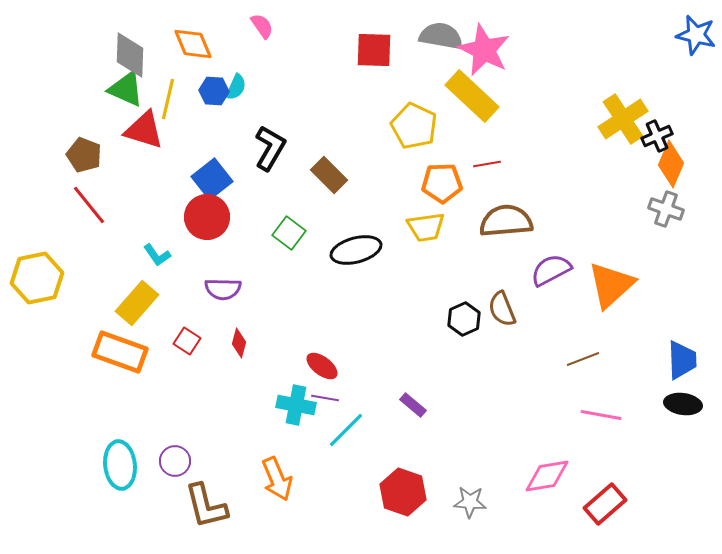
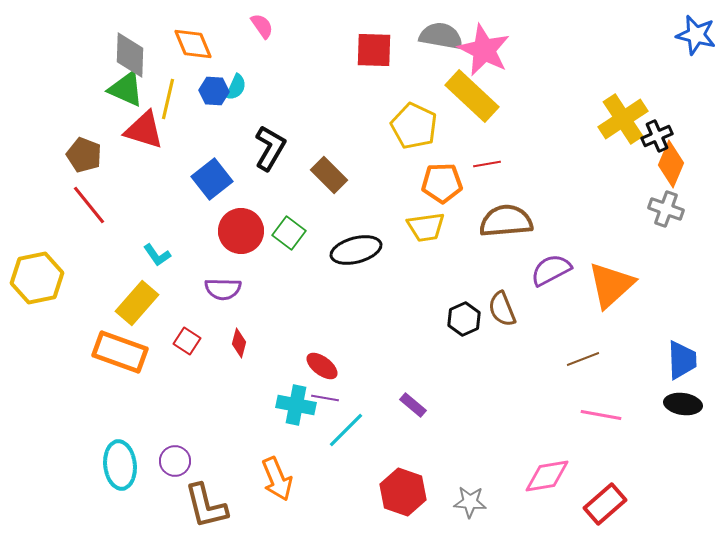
red circle at (207, 217): moved 34 px right, 14 px down
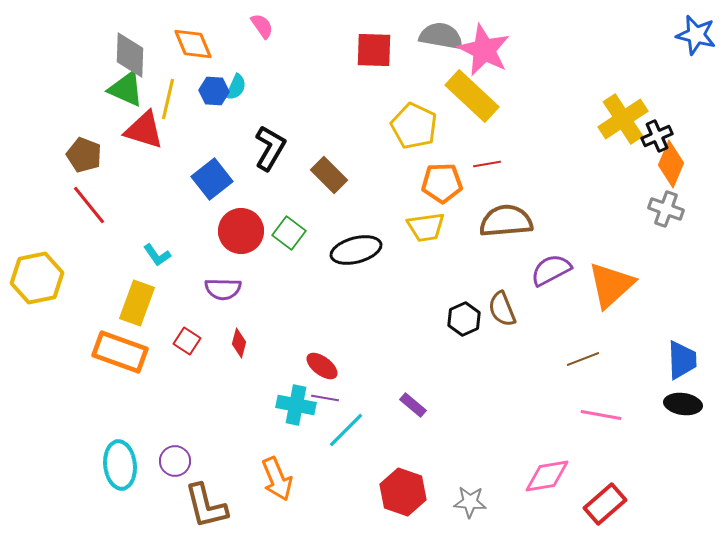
yellow rectangle at (137, 303): rotated 21 degrees counterclockwise
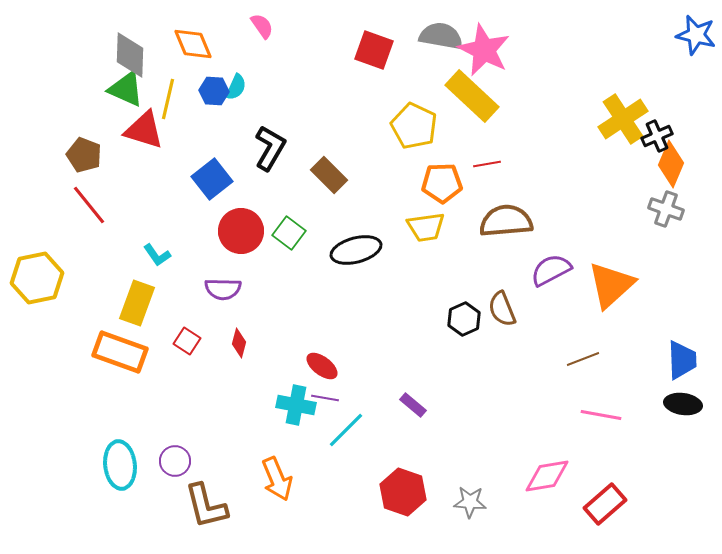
red square at (374, 50): rotated 18 degrees clockwise
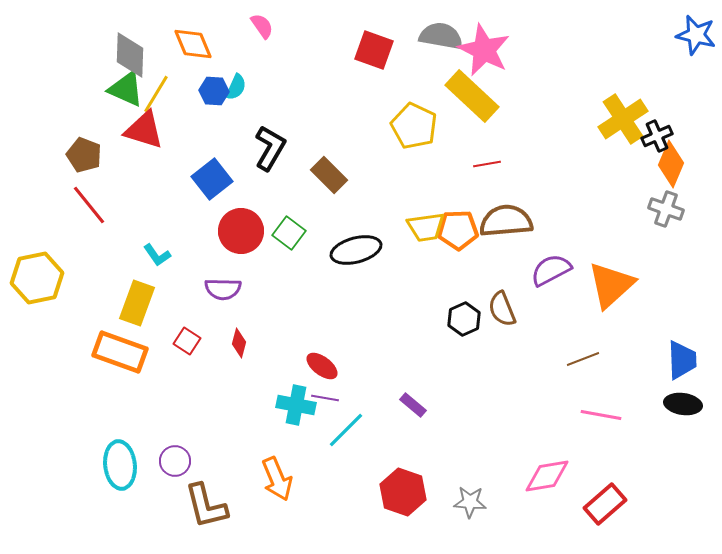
yellow line at (168, 99): moved 12 px left, 5 px up; rotated 18 degrees clockwise
orange pentagon at (442, 183): moved 16 px right, 47 px down
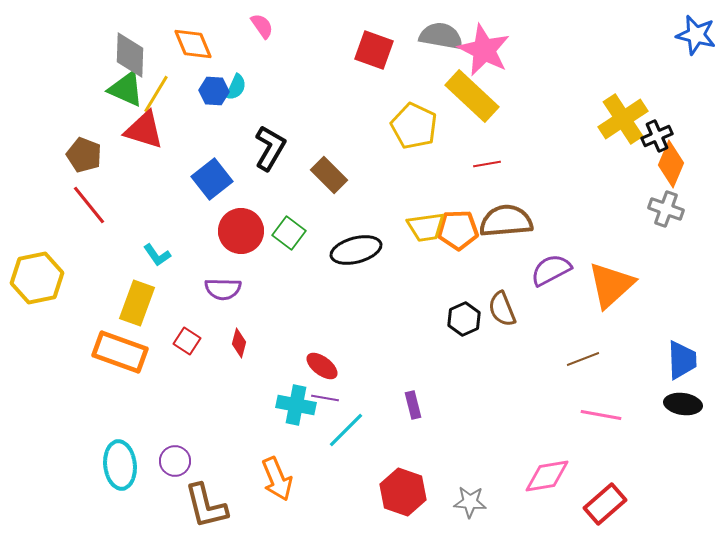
purple rectangle at (413, 405): rotated 36 degrees clockwise
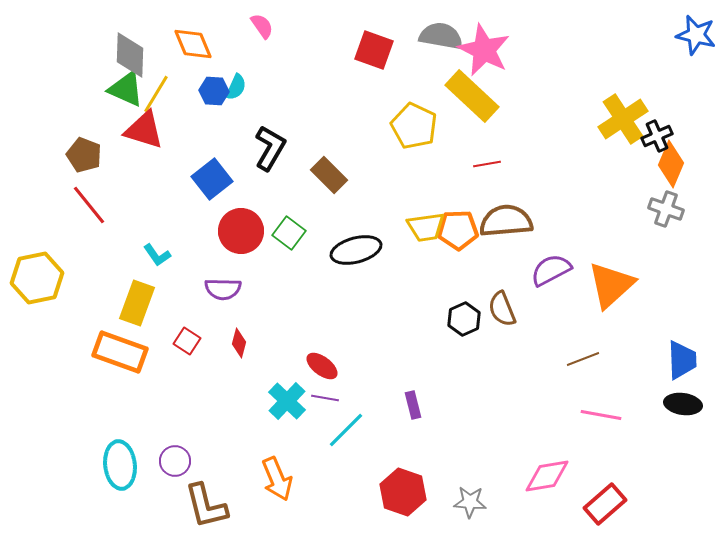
cyan cross at (296, 405): moved 9 px left, 4 px up; rotated 33 degrees clockwise
